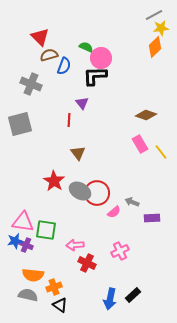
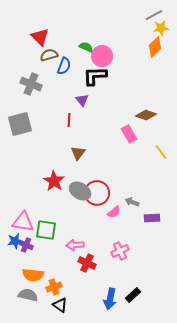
pink circle: moved 1 px right, 2 px up
purple triangle: moved 3 px up
pink rectangle: moved 11 px left, 10 px up
brown triangle: rotated 14 degrees clockwise
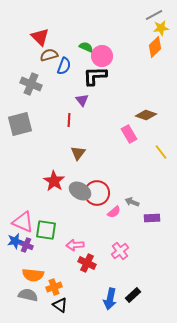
pink triangle: rotated 15 degrees clockwise
pink cross: rotated 12 degrees counterclockwise
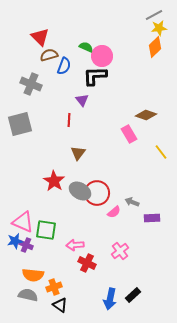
yellow star: moved 2 px left
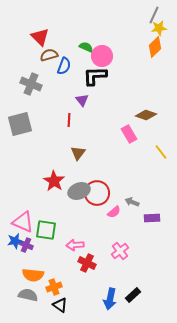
gray line: rotated 36 degrees counterclockwise
gray ellipse: moved 1 px left; rotated 50 degrees counterclockwise
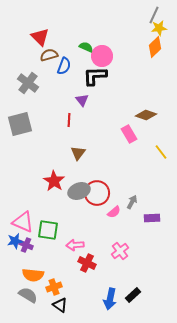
gray cross: moved 3 px left, 1 px up; rotated 15 degrees clockwise
gray arrow: rotated 96 degrees clockwise
green square: moved 2 px right
gray semicircle: rotated 18 degrees clockwise
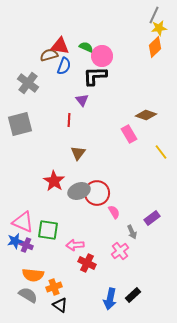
red triangle: moved 20 px right, 9 px down; rotated 36 degrees counterclockwise
gray arrow: moved 30 px down; rotated 128 degrees clockwise
pink semicircle: rotated 80 degrees counterclockwise
purple rectangle: rotated 35 degrees counterclockwise
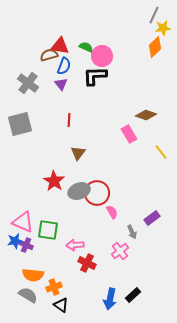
yellow star: moved 4 px right
purple triangle: moved 21 px left, 16 px up
pink semicircle: moved 2 px left
black triangle: moved 1 px right
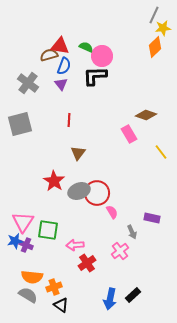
purple rectangle: rotated 49 degrees clockwise
pink triangle: rotated 40 degrees clockwise
red cross: rotated 30 degrees clockwise
orange semicircle: moved 1 px left, 2 px down
